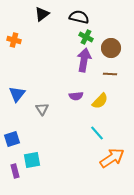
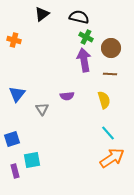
purple arrow: rotated 20 degrees counterclockwise
purple semicircle: moved 9 px left
yellow semicircle: moved 4 px right, 1 px up; rotated 60 degrees counterclockwise
cyan line: moved 11 px right
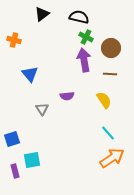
blue triangle: moved 13 px right, 20 px up; rotated 18 degrees counterclockwise
yellow semicircle: rotated 18 degrees counterclockwise
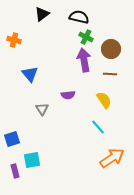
brown circle: moved 1 px down
purple semicircle: moved 1 px right, 1 px up
cyan line: moved 10 px left, 6 px up
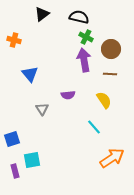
cyan line: moved 4 px left
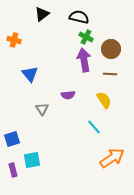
purple rectangle: moved 2 px left, 1 px up
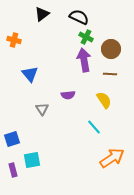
black semicircle: rotated 12 degrees clockwise
